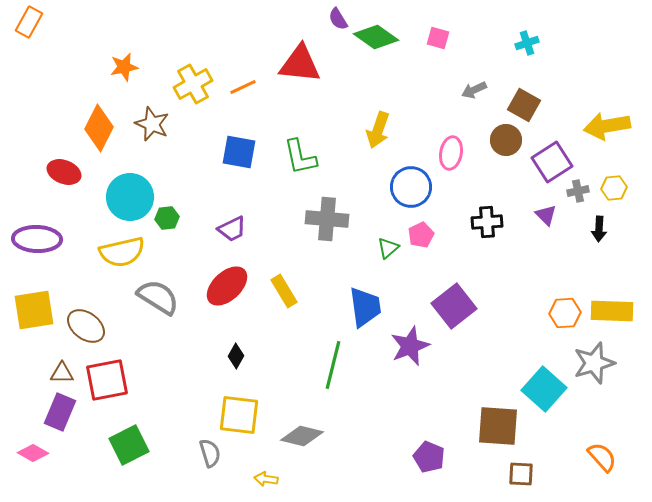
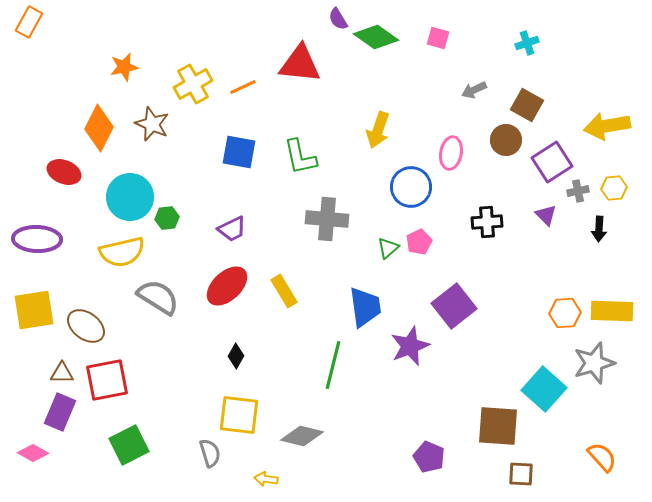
brown square at (524, 105): moved 3 px right
pink pentagon at (421, 235): moved 2 px left, 7 px down
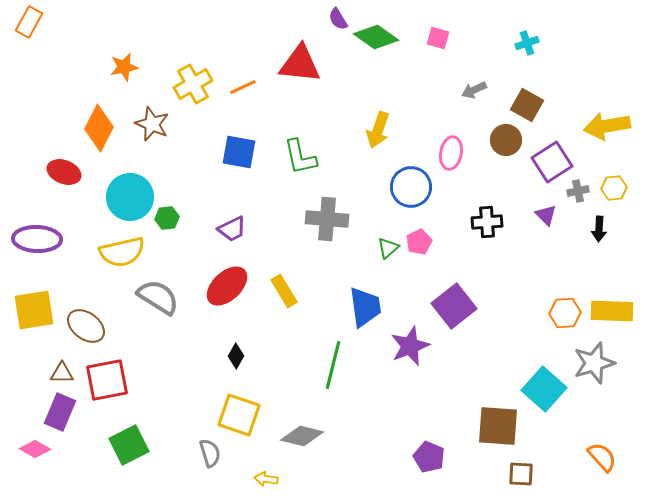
yellow square at (239, 415): rotated 12 degrees clockwise
pink diamond at (33, 453): moved 2 px right, 4 px up
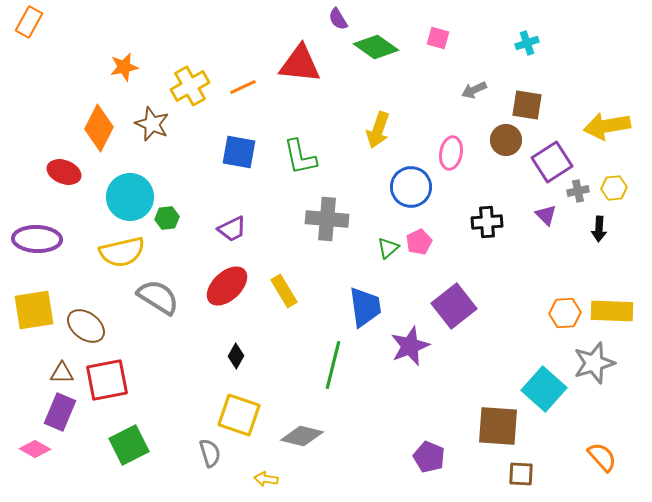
green diamond at (376, 37): moved 10 px down
yellow cross at (193, 84): moved 3 px left, 2 px down
brown square at (527, 105): rotated 20 degrees counterclockwise
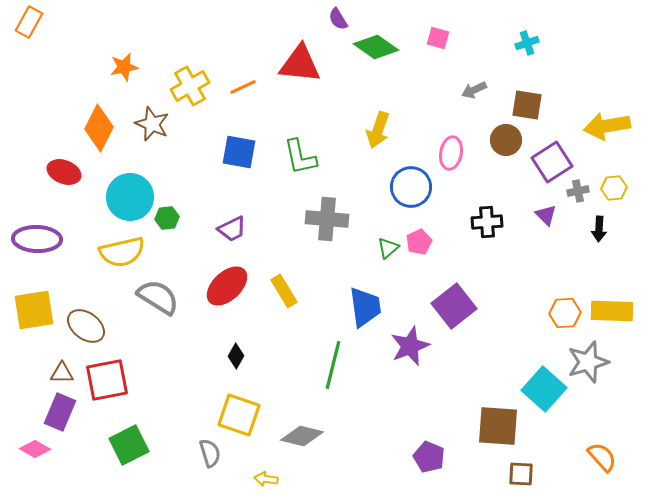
gray star at (594, 363): moved 6 px left, 1 px up
